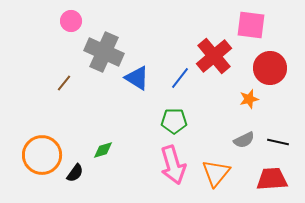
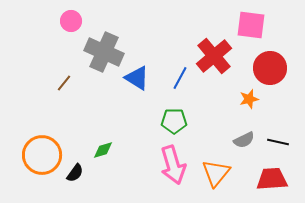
blue line: rotated 10 degrees counterclockwise
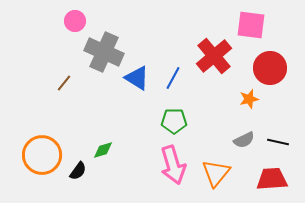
pink circle: moved 4 px right
blue line: moved 7 px left
black semicircle: moved 3 px right, 2 px up
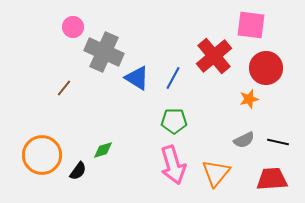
pink circle: moved 2 px left, 6 px down
red circle: moved 4 px left
brown line: moved 5 px down
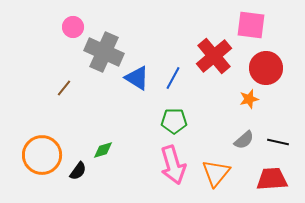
gray semicircle: rotated 15 degrees counterclockwise
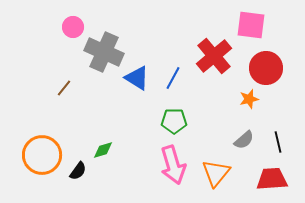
black line: rotated 65 degrees clockwise
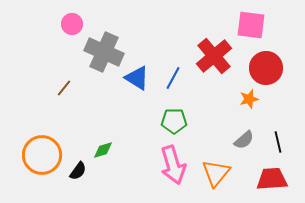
pink circle: moved 1 px left, 3 px up
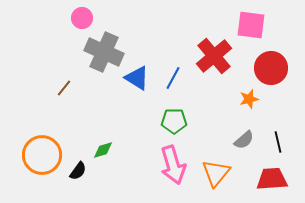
pink circle: moved 10 px right, 6 px up
red circle: moved 5 px right
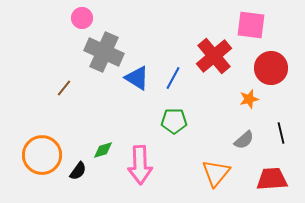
black line: moved 3 px right, 9 px up
pink arrow: moved 33 px left; rotated 15 degrees clockwise
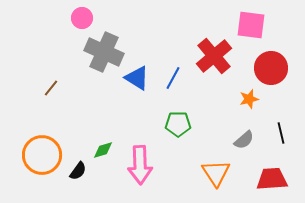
brown line: moved 13 px left
green pentagon: moved 4 px right, 3 px down
orange triangle: rotated 12 degrees counterclockwise
